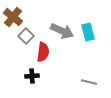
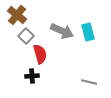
brown cross: moved 4 px right, 2 px up
red semicircle: moved 3 px left, 2 px down; rotated 24 degrees counterclockwise
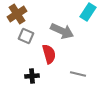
brown cross: moved 1 px up; rotated 18 degrees clockwise
cyan rectangle: moved 20 px up; rotated 48 degrees clockwise
gray square: rotated 21 degrees counterclockwise
red semicircle: moved 9 px right
gray line: moved 11 px left, 8 px up
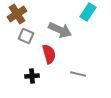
gray arrow: moved 2 px left, 1 px up
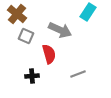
brown cross: rotated 18 degrees counterclockwise
gray line: rotated 35 degrees counterclockwise
